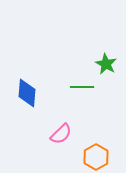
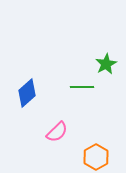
green star: rotated 15 degrees clockwise
blue diamond: rotated 44 degrees clockwise
pink semicircle: moved 4 px left, 2 px up
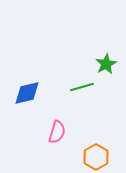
green line: rotated 15 degrees counterclockwise
blue diamond: rotated 28 degrees clockwise
pink semicircle: rotated 30 degrees counterclockwise
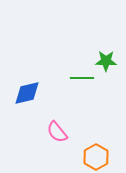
green star: moved 3 px up; rotated 30 degrees clockwise
green line: moved 9 px up; rotated 15 degrees clockwise
pink semicircle: rotated 125 degrees clockwise
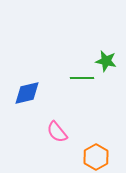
green star: rotated 10 degrees clockwise
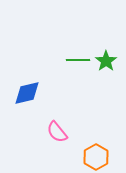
green star: rotated 25 degrees clockwise
green line: moved 4 px left, 18 px up
